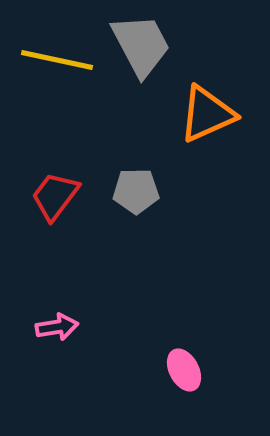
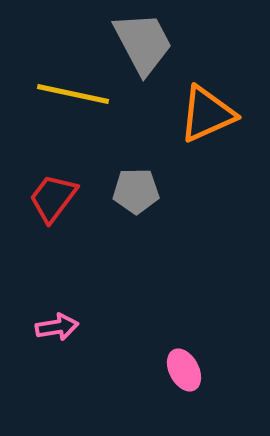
gray trapezoid: moved 2 px right, 2 px up
yellow line: moved 16 px right, 34 px down
red trapezoid: moved 2 px left, 2 px down
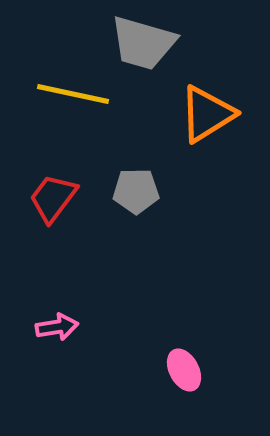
gray trapezoid: rotated 134 degrees clockwise
orange triangle: rotated 8 degrees counterclockwise
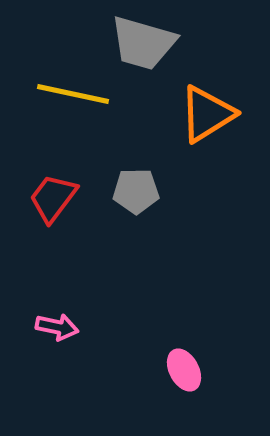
pink arrow: rotated 21 degrees clockwise
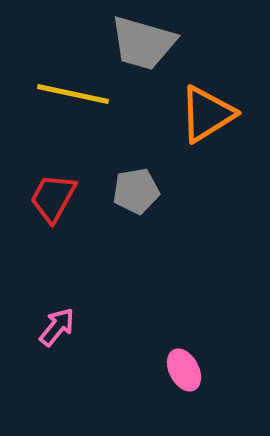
gray pentagon: rotated 9 degrees counterclockwise
red trapezoid: rotated 8 degrees counterclockwise
pink arrow: rotated 63 degrees counterclockwise
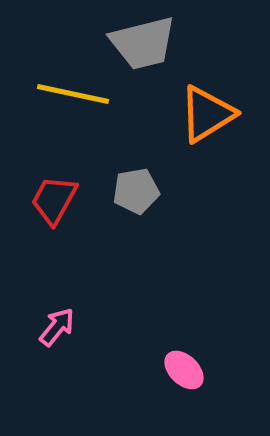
gray trapezoid: rotated 30 degrees counterclockwise
red trapezoid: moved 1 px right, 2 px down
pink ellipse: rotated 18 degrees counterclockwise
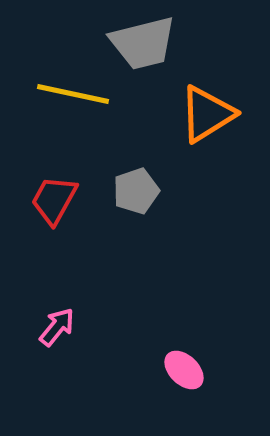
gray pentagon: rotated 9 degrees counterclockwise
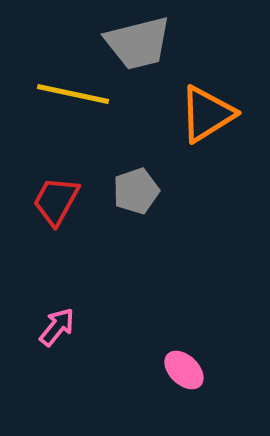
gray trapezoid: moved 5 px left
red trapezoid: moved 2 px right, 1 px down
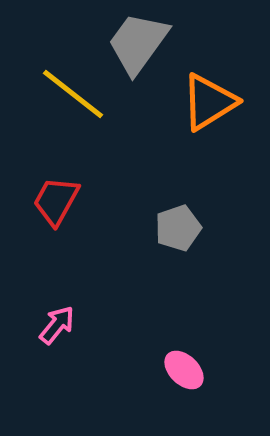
gray trapezoid: rotated 140 degrees clockwise
yellow line: rotated 26 degrees clockwise
orange triangle: moved 2 px right, 12 px up
gray pentagon: moved 42 px right, 37 px down
pink arrow: moved 2 px up
